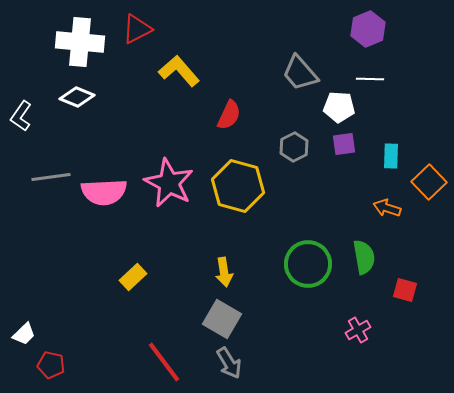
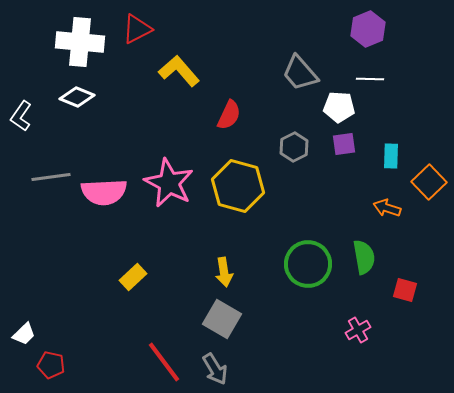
gray arrow: moved 14 px left, 6 px down
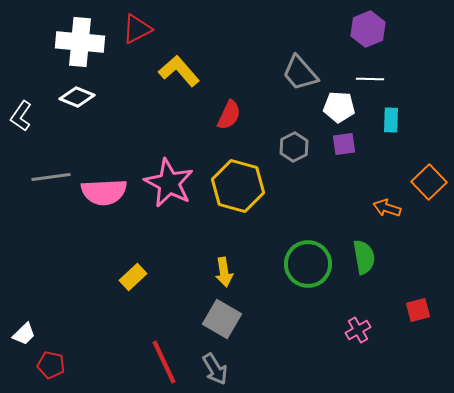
cyan rectangle: moved 36 px up
red square: moved 13 px right, 20 px down; rotated 30 degrees counterclockwise
red line: rotated 12 degrees clockwise
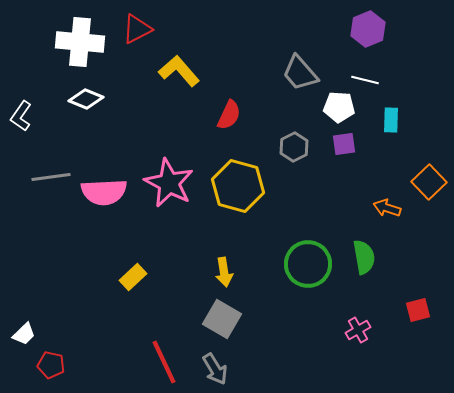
white line: moved 5 px left, 1 px down; rotated 12 degrees clockwise
white diamond: moved 9 px right, 2 px down
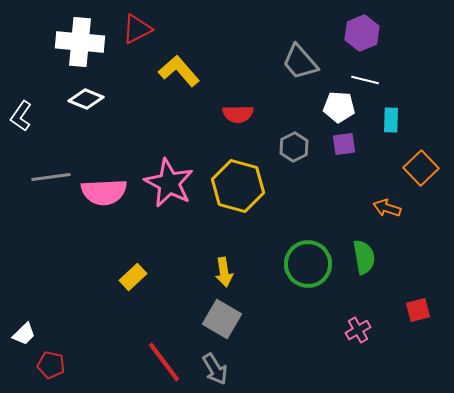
purple hexagon: moved 6 px left, 4 px down
gray trapezoid: moved 11 px up
red semicircle: moved 9 px right, 1 px up; rotated 64 degrees clockwise
orange square: moved 8 px left, 14 px up
red line: rotated 12 degrees counterclockwise
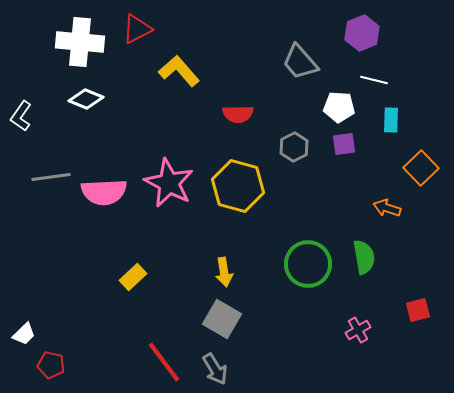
white line: moved 9 px right
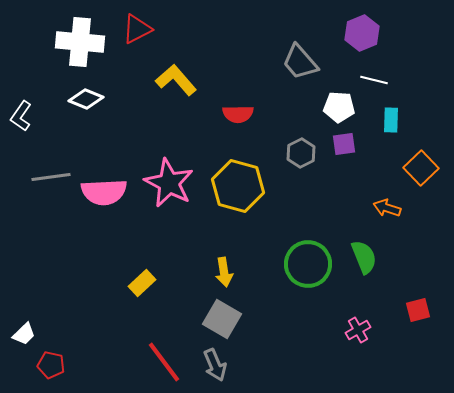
yellow L-shape: moved 3 px left, 9 px down
gray hexagon: moved 7 px right, 6 px down
green semicircle: rotated 12 degrees counterclockwise
yellow rectangle: moved 9 px right, 6 px down
gray arrow: moved 4 px up; rotated 8 degrees clockwise
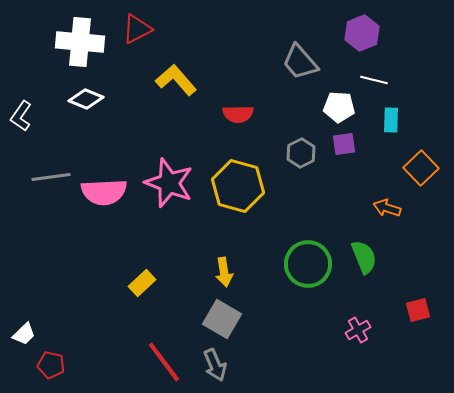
pink star: rotated 6 degrees counterclockwise
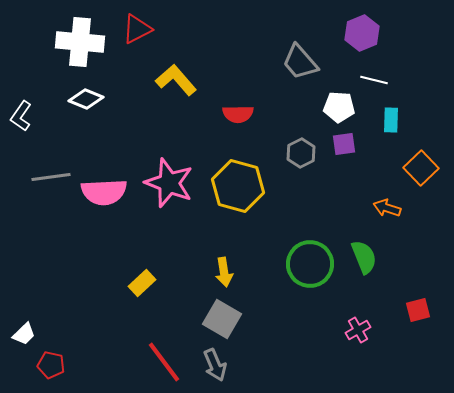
green circle: moved 2 px right
